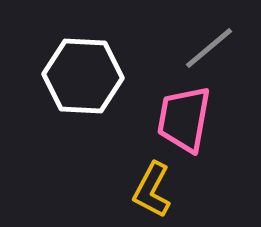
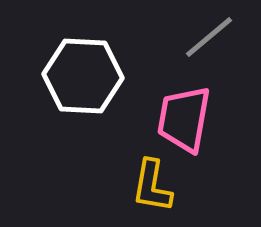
gray line: moved 11 px up
yellow L-shape: moved 4 px up; rotated 18 degrees counterclockwise
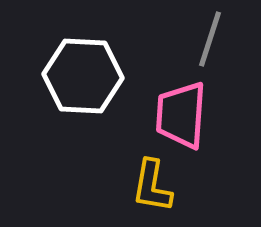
gray line: moved 1 px right, 2 px down; rotated 32 degrees counterclockwise
pink trapezoid: moved 3 px left, 4 px up; rotated 6 degrees counterclockwise
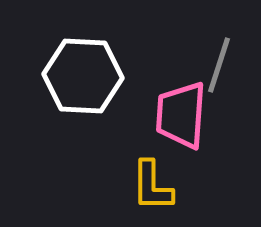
gray line: moved 9 px right, 26 px down
yellow L-shape: rotated 10 degrees counterclockwise
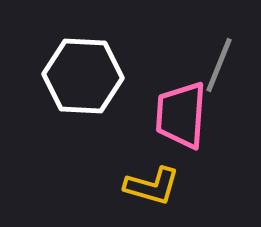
gray line: rotated 4 degrees clockwise
yellow L-shape: rotated 74 degrees counterclockwise
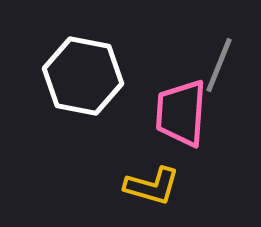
white hexagon: rotated 8 degrees clockwise
pink trapezoid: moved 2 px up
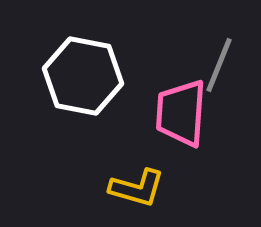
yellow L-shape: moved 15 px left, 2 px down
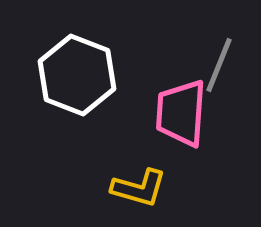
white hexagon: moved 6 px left, 1 px up; rotated 10 degrees clockwise
yellow L-shape: moved 2 px right
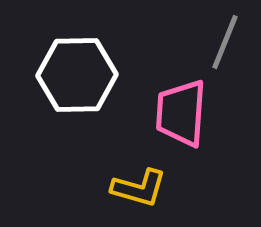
gray line: moved 6 px right, 23 px up
white hexagon: rotated 22 degrees counterclockwise
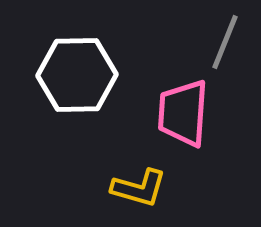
pink trapezoid: moved 2 px right
